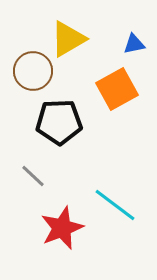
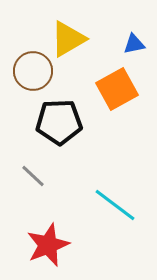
red star: moved 14 px left, 17 px down
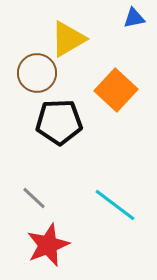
blue triangle: moved 26 px up
brown circle: moved 4 px right, 2 px down
orange square: moved 1 px left, 1 px down; rotated 18 degrees counterclockwise
gray line: moved 1 px right, 22 px down
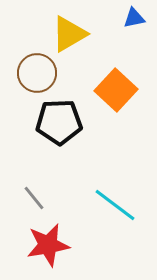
yellow triangle: moved 1 px right, 5 px up
gray line: rotated 8 degrees clockwise
red star: rotated 12 degrees clockwise
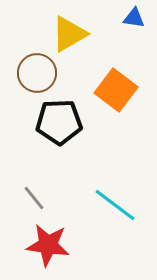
blue triangle: rotated 20 degrees clockwise
orange square: rotated 6 degrees counterclockwise
red star: rotated 18 degrees clockwise
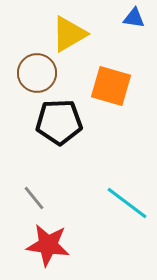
orange square: moved 5 px left, 4 px up; rotated 21 degrees counterclockwise
cyan line: moved 12 px right, 2 px up
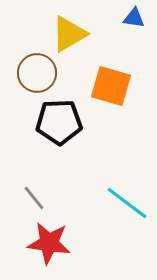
red star: moved 1 px right, 2 px up
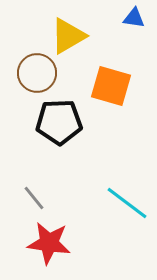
yellow triangle: moved 1 px left, 2 px down
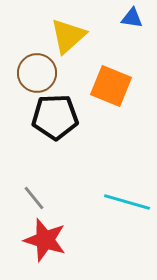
blue triangle: moved 2 px left
yellow triangle: rotated 12 degrees counterclockwise
orange square: rotated 6 degrees clockwise
black pentagon: moved 4 px left, 5 px up
cyan line: moved 1 px up; rotated 21 degrees counterclockwise
red star: moved 4 px left, 3 px up; rotated 9 degrees clockwise
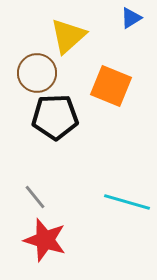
blue triangle: moved 1 px left; rotated 40 degrees counterclockwise
gray line: moved 1 px right, 1 px up
